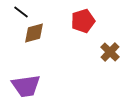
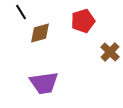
black line: rotated 21 degrees clockwise
brown diamond: moved 6 px right
purple trapezoid: moved 18 px right, 3 px up
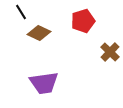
brown diamond: moved 1 px left; rotated 40 degrees clockwise
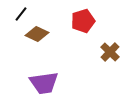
black line: moved 2 px down; rotated 70 degrees clockwise
brown diamond: moved 2 px left, 1 px down
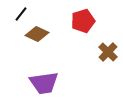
brown cross: moved 2 px left
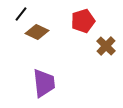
brown diamond: moved 2 px up
brown cross: moved 2 px left, 6 px up
purple trapezoid: rotated 88 degrees counterclockwise
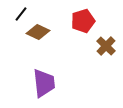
brown diamond: moved 1 px right
